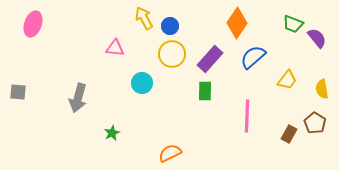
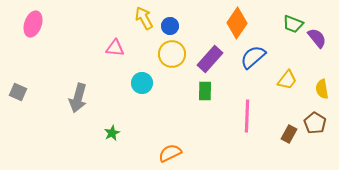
gray square: rotated 18 degrees clockwise
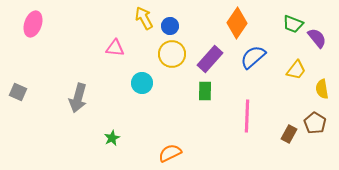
yellow trapezoid: moved 9 px right, 10 px up
green star: moved 5 px down
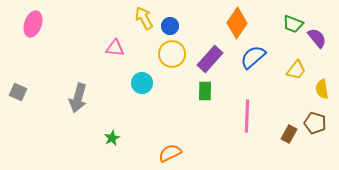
brown pentagon: rotated 15 degrees counterclockwise
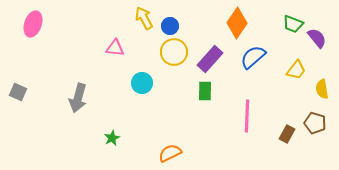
yellow circle: moved 2 px right, 2 px up
brown rectangle: moved 2 px left
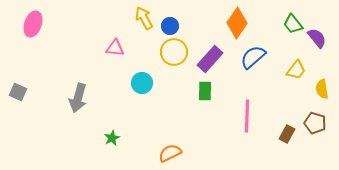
green trapezoid: rotated 30 degrees clockwise
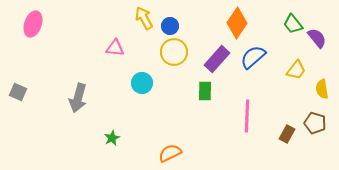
purple rectangle: moved 7 px right
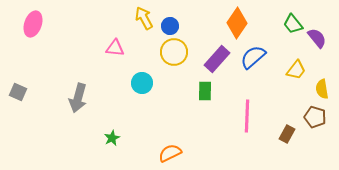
brown pentagon: moved 6 px up
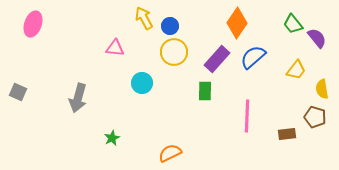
brown rectangle: rotated 54 degrees clockwise
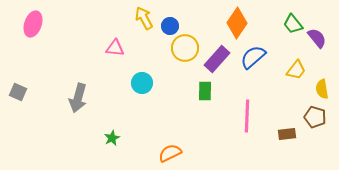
yellow circle: moved 11 px right, 4 px up
